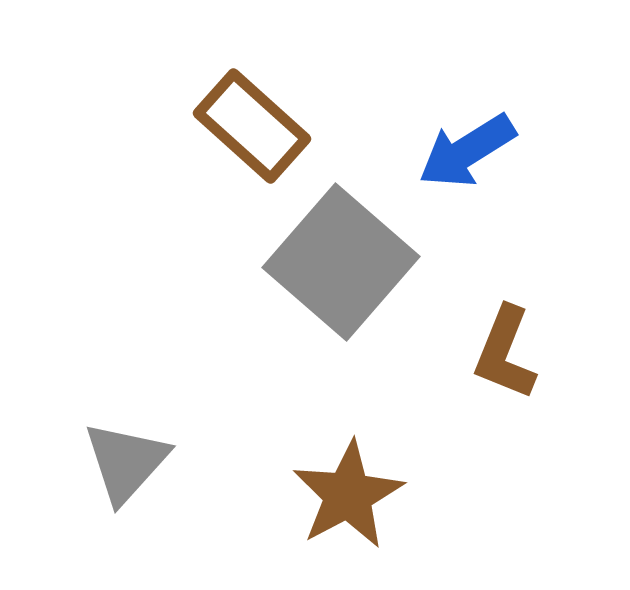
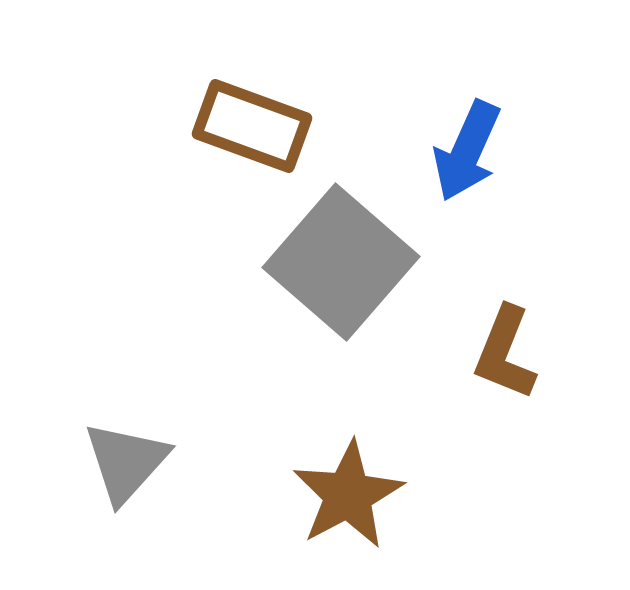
brown rectangle: rotated 22 degrees counterclockwise
blue arrow: rotated 34 degrees counterclockwise
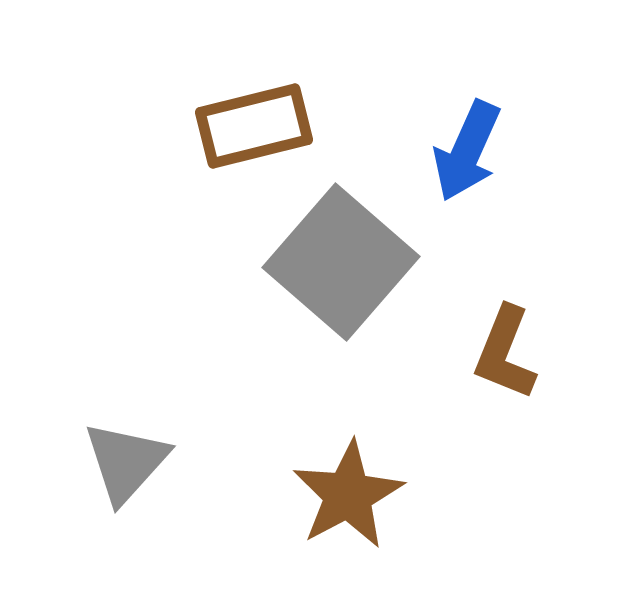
brown rectangle: moved 2 px right; rotated 34 degrees counterclockwise
